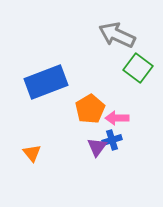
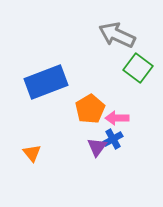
blue cross: moved 1 px right, 1 px up; rotated 12 degrees counterclockwise
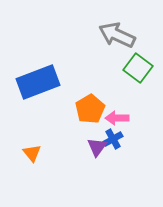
blue rectangle: moved 8 px left
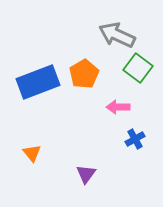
orange pentagon: moved 6 px left, 35 px up
pink arrow: moved 1 px right, 11 px up
blue cross: moved 22 px right
purple triangle: moved 11 px left, 27 px down
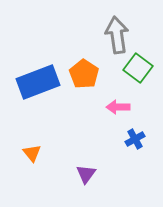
gray arrow: rotated 57 degrees clockwise
orange pentagon: rotated 8 degrees counterclockwise
